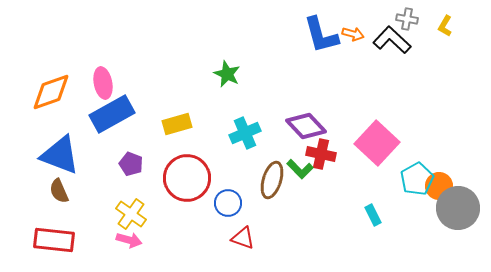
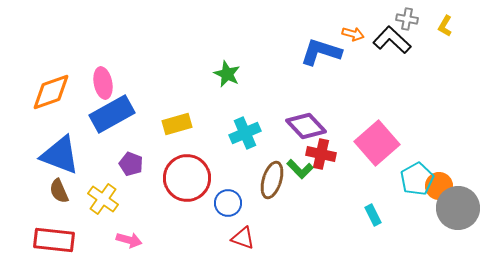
blue L-shape: moved 17 px down; rotated 123 degrees clockwise
pink square: rotated 6 degrees clockwise
yellow cross: moved 28 px left, 15 px up
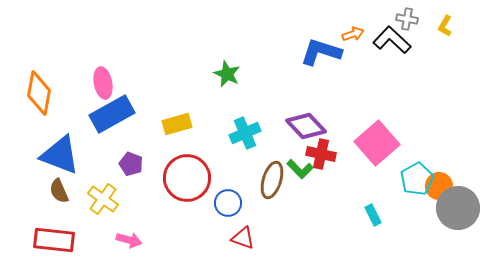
orange arrow: rotated 35 degrees counterclockwise
orange diamond: moved 12 px left, 1 px down; rotated 60 degrees counterclockwise
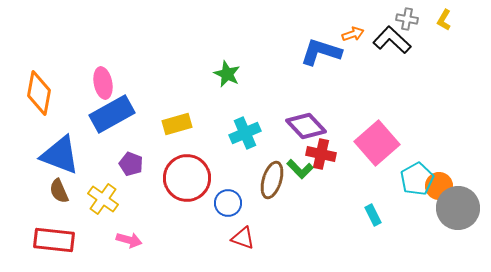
yellow L-shape: moved 1 px left, 6 px up
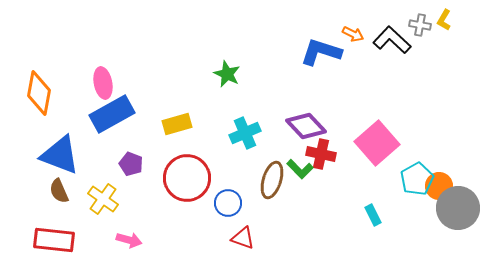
gray cross: moved 13 px right, 6 px down
orange arrow: rotated 45 degrees clockwise
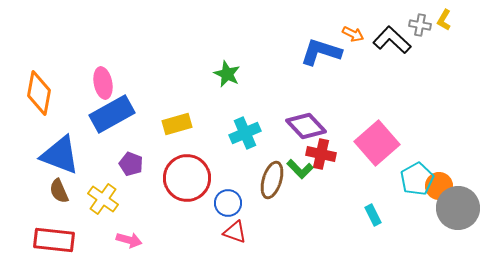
red triangle: moved 8 px left, 6 px up
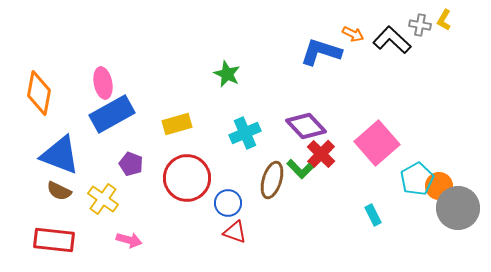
red cross: rotated 32 degrees clockwise
brown semicircle: rotated 40 degrees counterclockwise
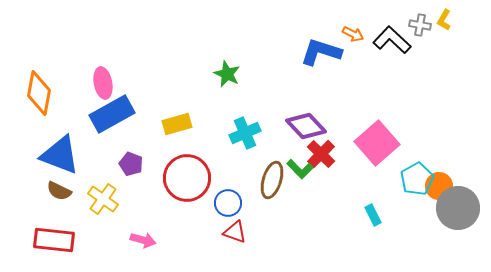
pink arrow: moved 14 px right
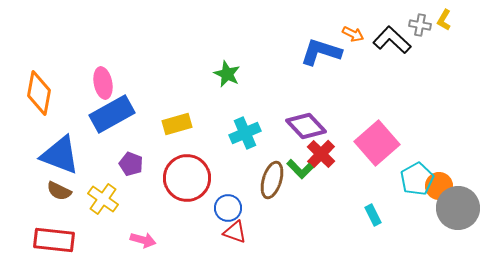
blue circle: moved 5 px down
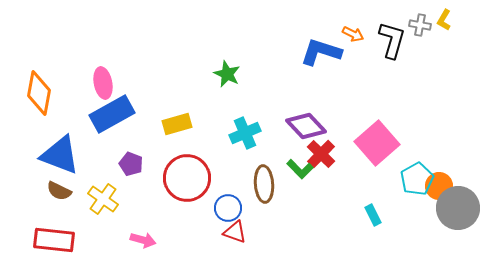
black L-shape: rotated 63 degrees clockwise
brown ellipse: moved 8 px left, 4 px down; rotated 21 degrees counterclockwise
